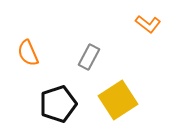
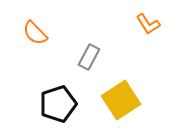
orange L-shape: rotated 20 degrees clockwise
orange semicircle: moved 7 px right, 20 px up; rotated 20 degrees counterclockwise
yellow square: moved 3 px right
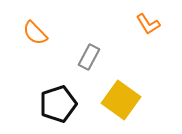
yellow square: rotated 21 degrees counterclockwise
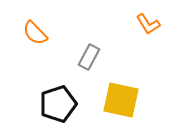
yellow square: rotated 24 degrees counterclockwise
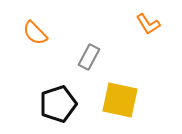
yellow square: moved 1 px left
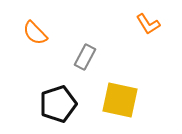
gray rectangle: moved 4 px left
